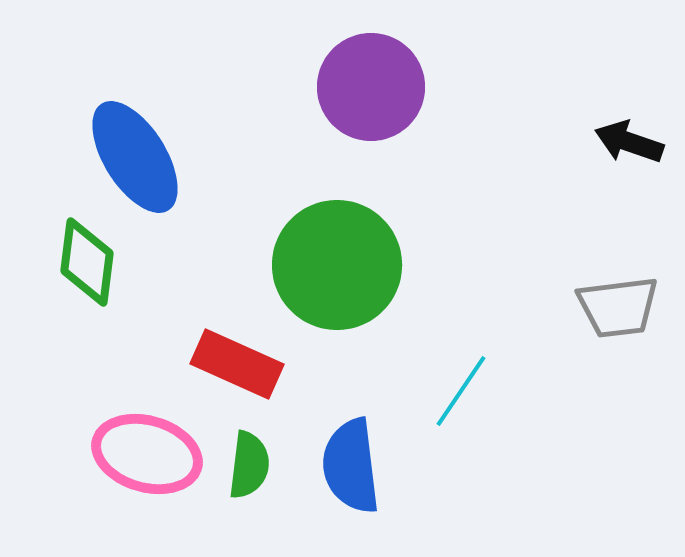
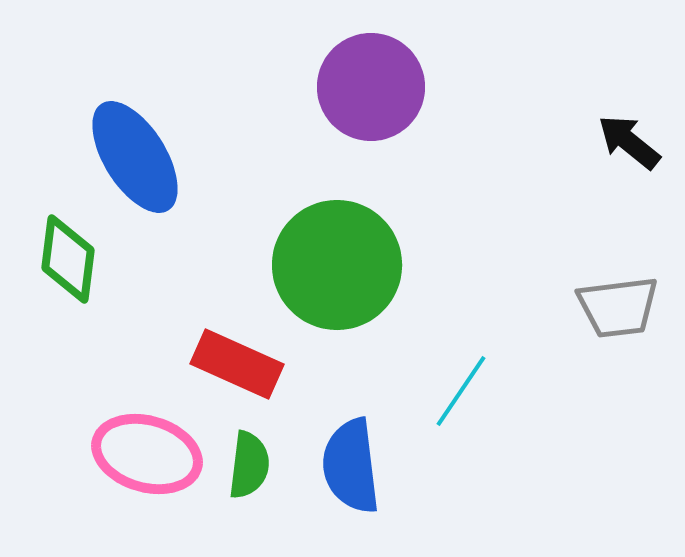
black arrow: rotated 20 degrees clockwise
green diamond: moved 19 px left, 3 px up
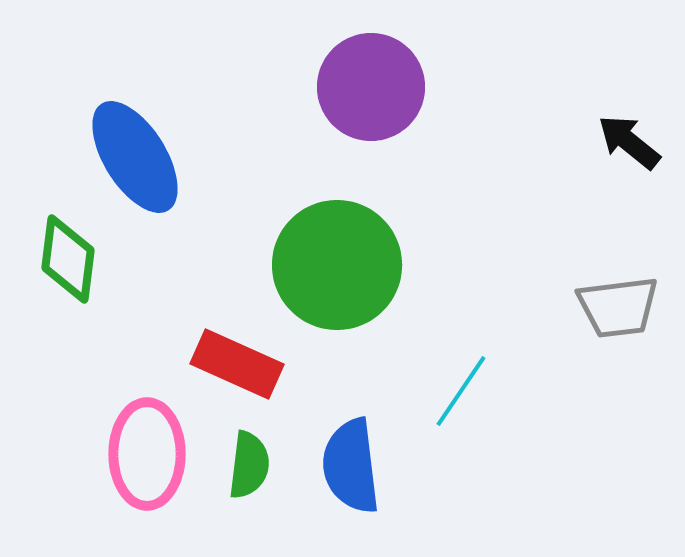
pink ellipse: rotated 74 degrees clockwise
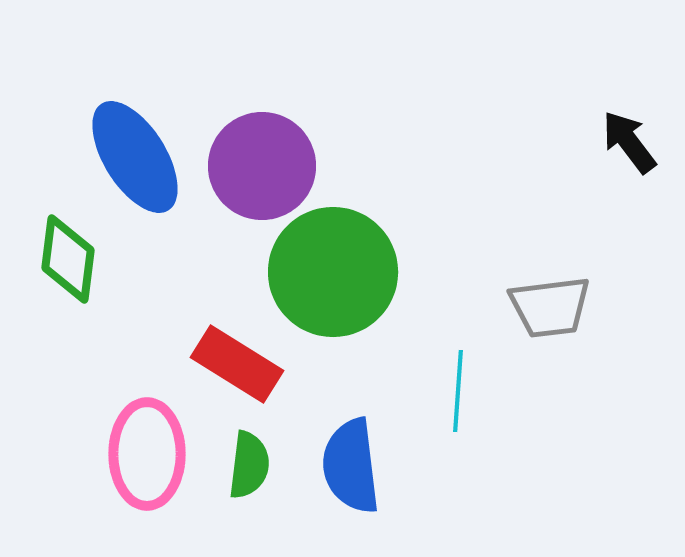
purple circle: moved 109 px left, 79 px down
black arrow: rotated 14 degrees clockwise
green circle: moved 4 px left, 7 px down
gray trapezoid: moved 68 px left
red rectangle: rotated 8 degrees clockwise
cyan line: moved 3 px left; rotated 30 degrees counterclockwise
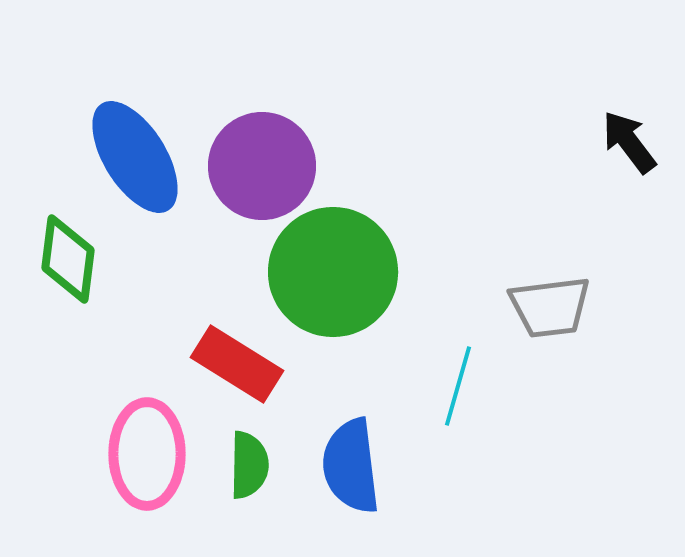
cyan line: moved 5 px up; rotated 12 degrees clockwise
green semicircle: rotated 6 degrees counterclockwise
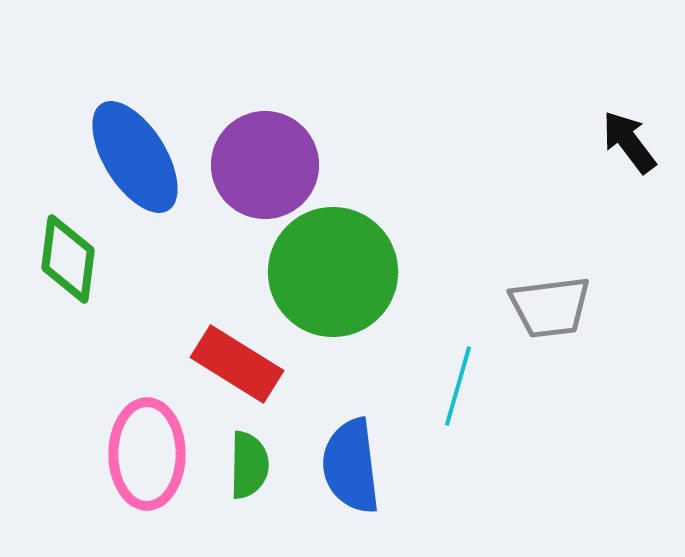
purple circle: moved 3 px right, 1 px up
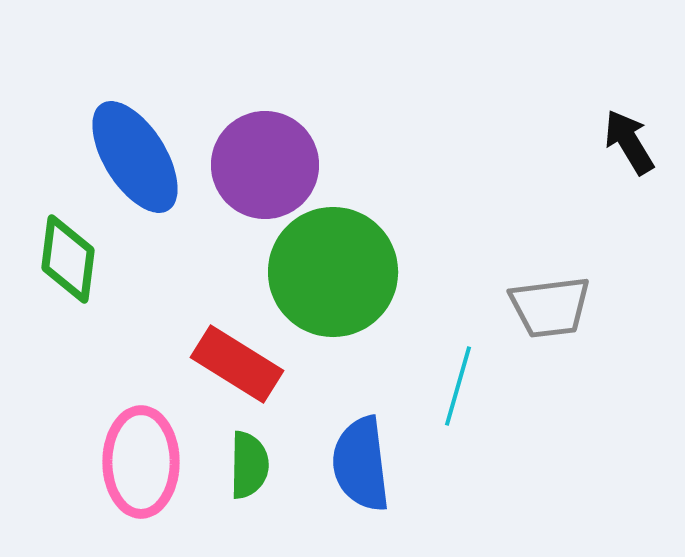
black arrow: rotated 6 degrees clockwise
pink ellipse: moved 6 px left, 8 px down
blue semicircle: moved 10 px right, 2 px up
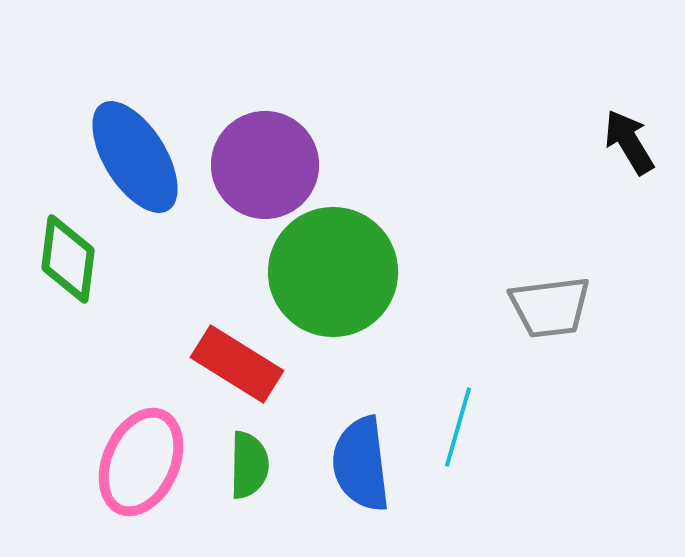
cyan line: moved 41 px down
pink ellipse: rotated 24 degrees clockwise
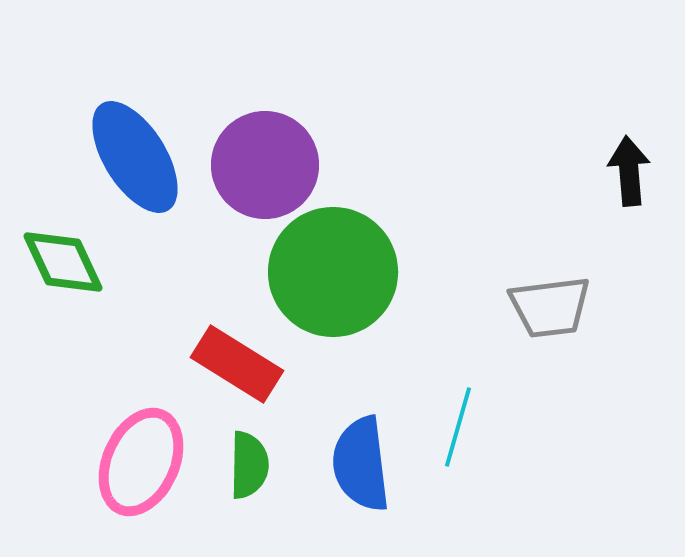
black arrow: moved 29 px down; rotated 26 degrees clockwise
green diamond: moved 5 px left, 3 px down; rotated 32 degrees counterclockwise
